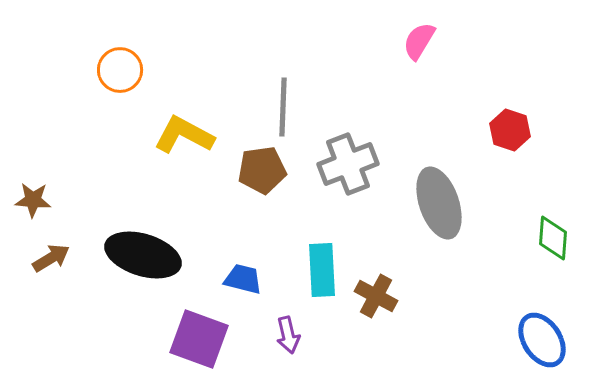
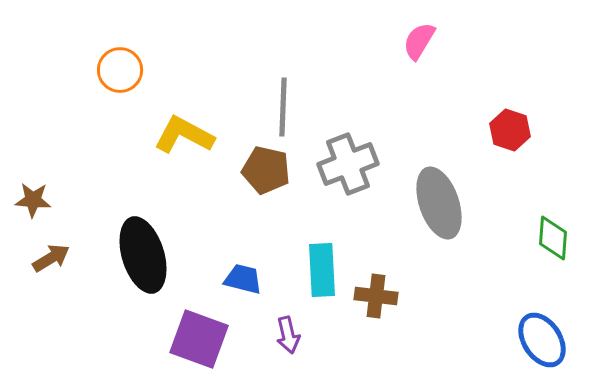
brown pentagon: moved 4 px right; rotated 21 degrees clockwise
black ellipse: rotated 56 degrees clockwise
brown cross: rotated 21 degrees counterclockwise
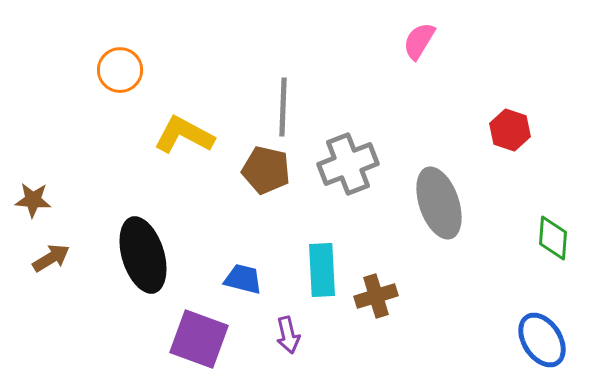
brown cross: rotated 24 degrees counterclockwise
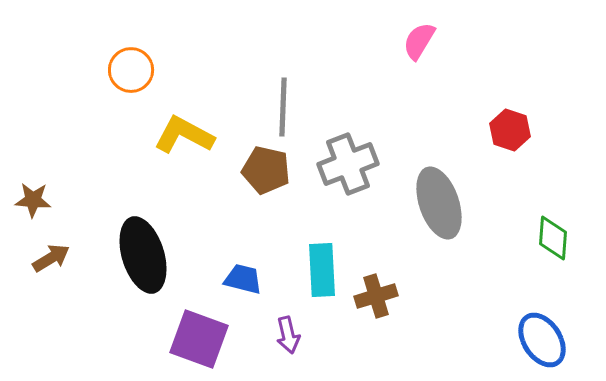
orange circle: moved 11 px right
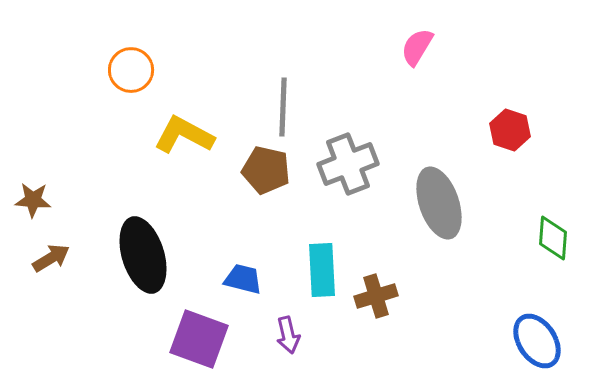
pink semicircle: moved 2 px left, 6 px down
blue ellipse: moved 5 px left, 1 px down
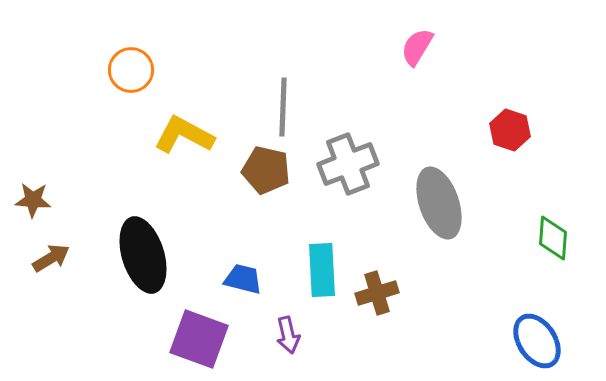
brown cross: moved 1 px right, 3 px up
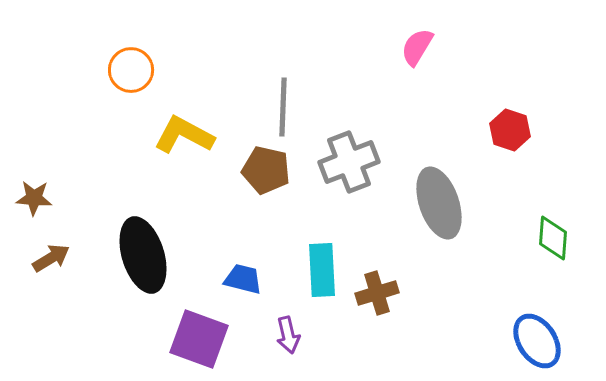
gray cross: moved 1 px right, 2 px up
brown star: moved 1 px right, 2 px up
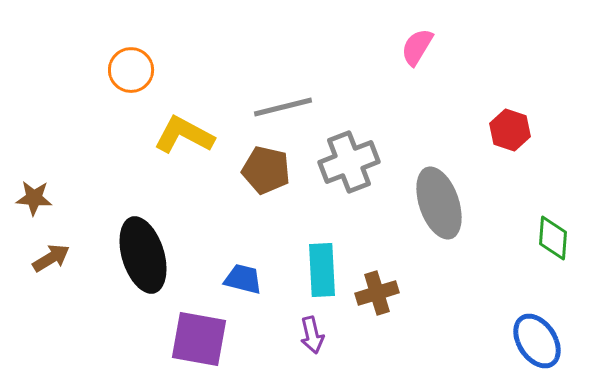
gray line: rotated 74 degrees clockwise
purple arrow: moved 24 px right
purple square: rotated 10 degrees counterclockwise
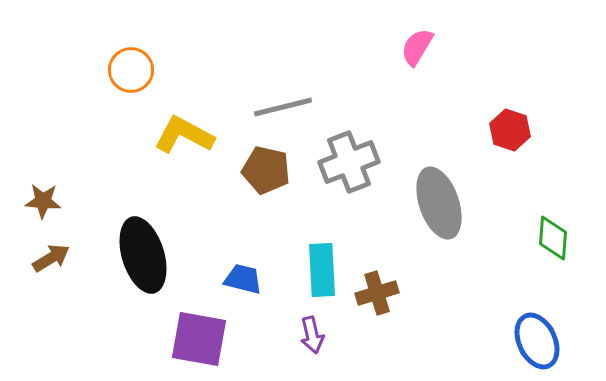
brown star: moved 9 px right, 3 px down
blue ellipse: rotated 8 degrees clockwise
